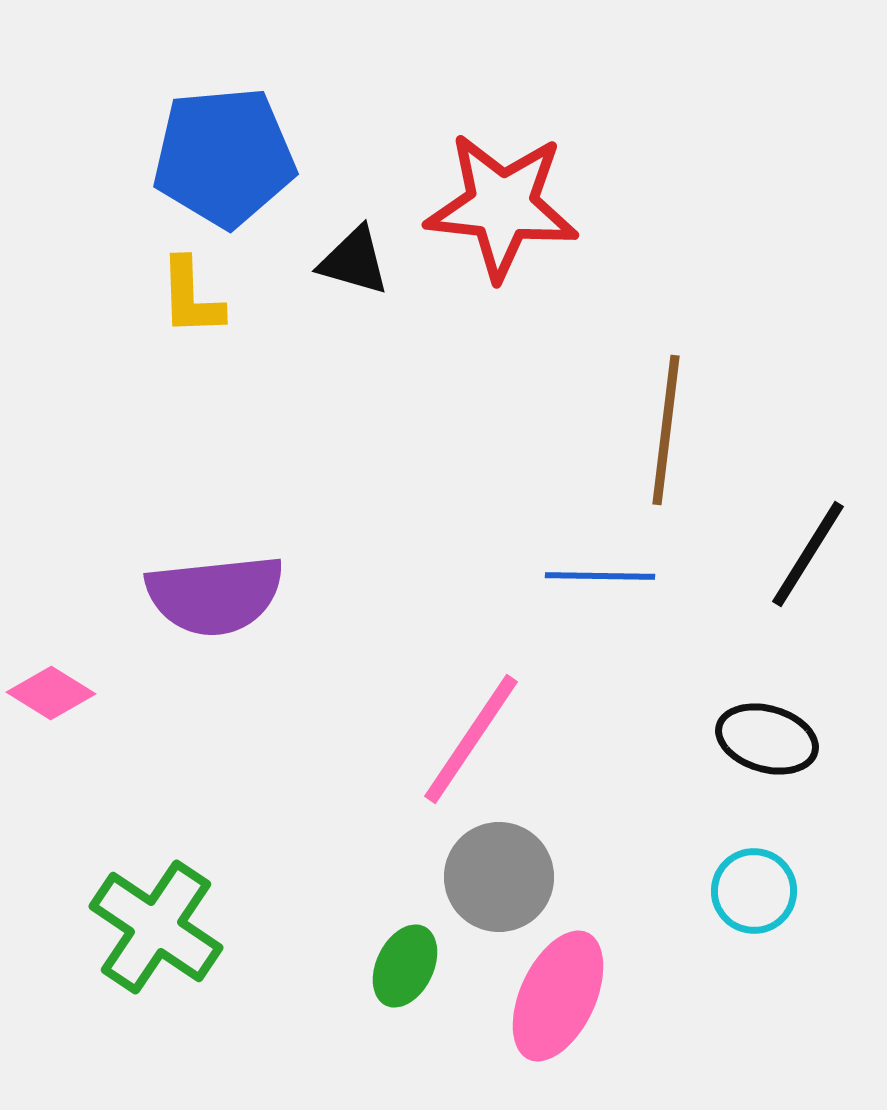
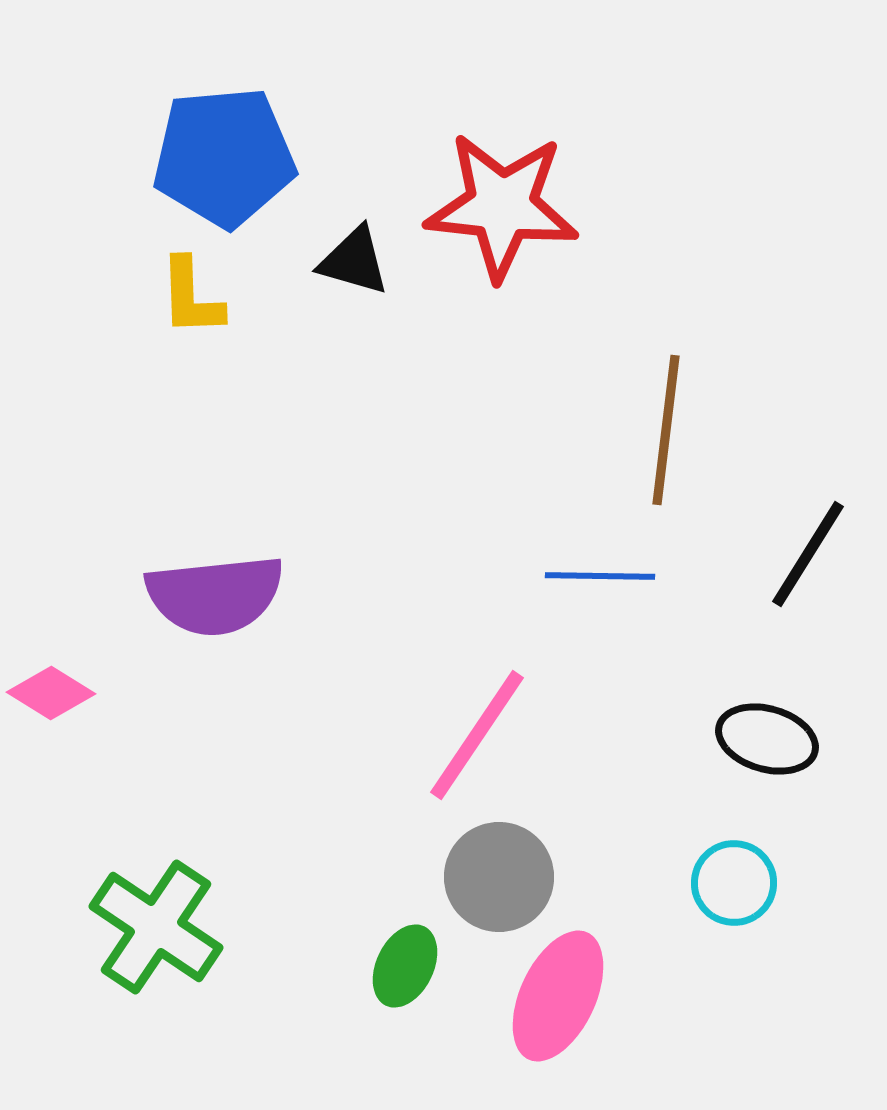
pink line: moved 6 px right, 4 px up
cyan circle: moved 20 px left, 8 px up
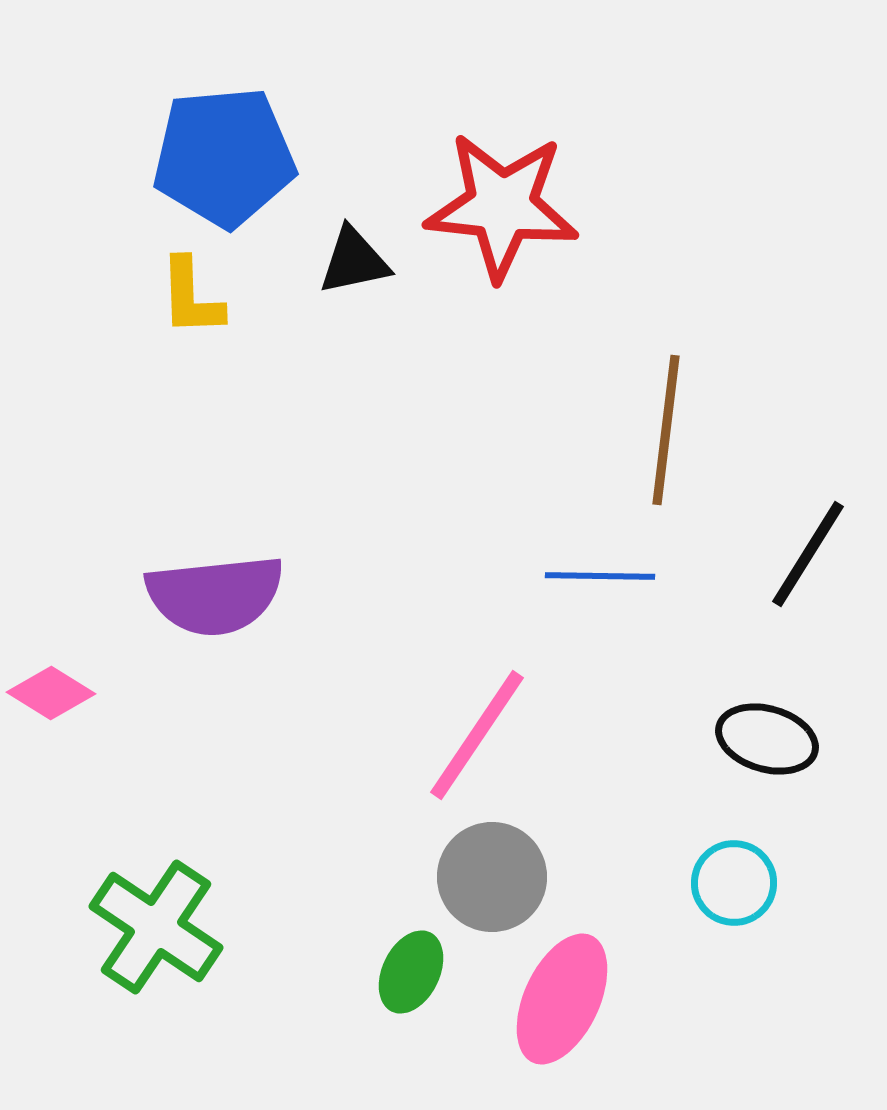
black triangle: rotated 28 degrees counterclockwise
gray circle: moved 7 px left
green ellipse: moved 6 px right, 6 px down
pink ellipse: moved 4 px right, 3 px down
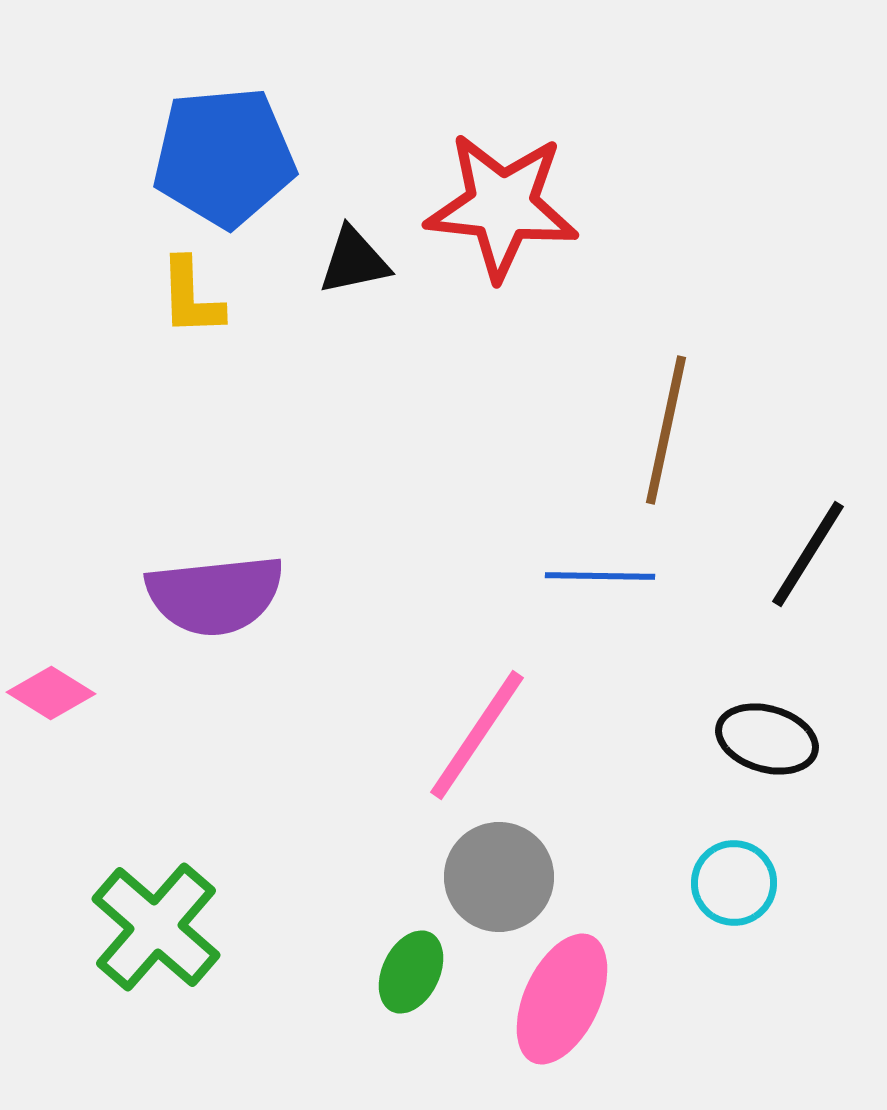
brown line: rotated 5 degrees clockwise
gray circle: moved 7 px right
green cross: rotated 7 degrees clockwise
